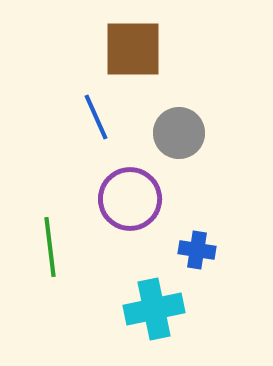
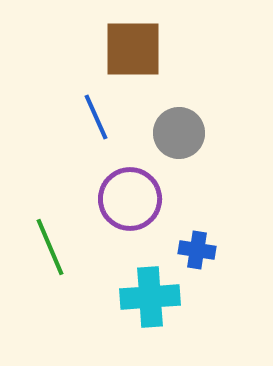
green line: rotated 16 degrees counterclockwise
cyan cross: moved 4 px left, 12 px up; rotated 8 degrees clockwise
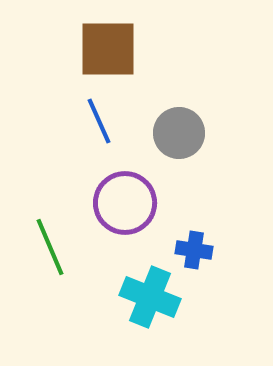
brown square: moved 25 px left
blue line: moved 3 px right, 4 px down
purple circle: moved 5 px left, 4 px down
blue cross: moved 3 px left
cyan cross: rotated 26 degrees clockwise
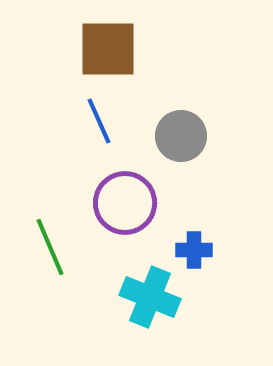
gray circle: moved 2 px right, 3 px down
blue cross: rotated 9 degrees counterclockwise
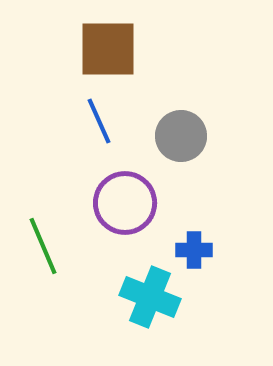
green line: moved 7 px left, 1 px up
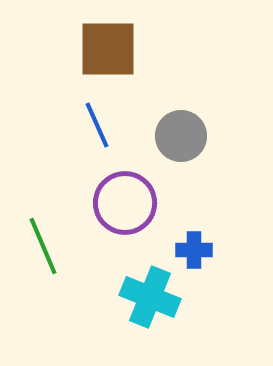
blue line: moved 2 px left, 4 px down
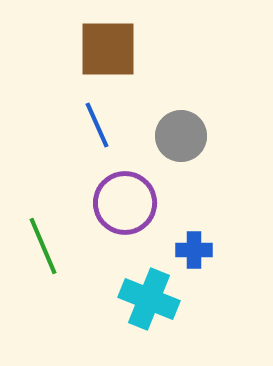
cyan cross: moved 1 px left, 2 px down
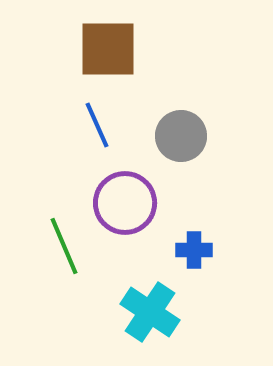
green line: moved 21 px right
cyan cross: moved 1 px right, 13 px down; rotated 12 degrees clockwise
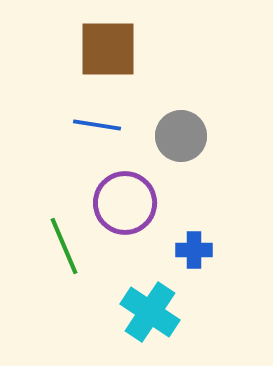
blue line: rotated 57 degrees counterclockwise
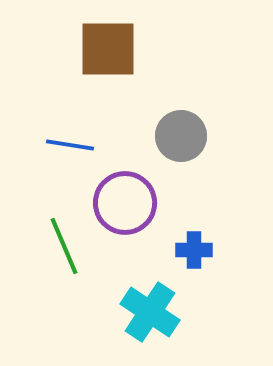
blue line: moved 27 px left, 20 px down
